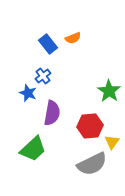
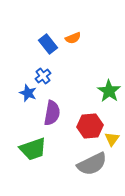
yellow triangle: moved 3 px up
green trapezoid: rotated 24 degrees clockwise
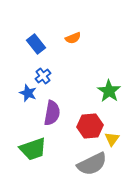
blue rectangle: moved 12 px left
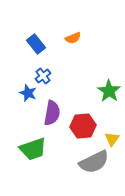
red hexagon: moved 7 px left
gray semicircle: moved 2 px right, 2 px up
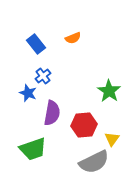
red hexagon: moved 1 px right, 1 px up
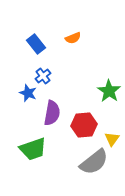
gray semicircle: rotated 12 degrees counterclockwise
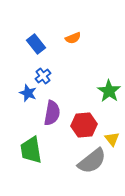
yellow triangle: rotated 14 degrees counterclockwise
green trapezoid: moved 2 px left, 1 px down; rotated 100 degrees clockwise
gray semicircle: moved 2 px left, 1 px up
